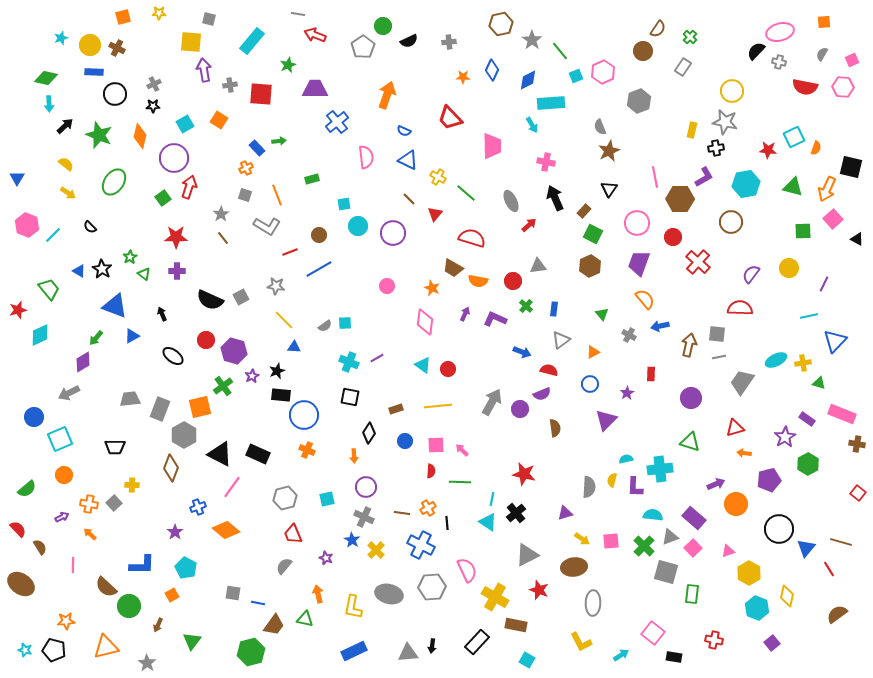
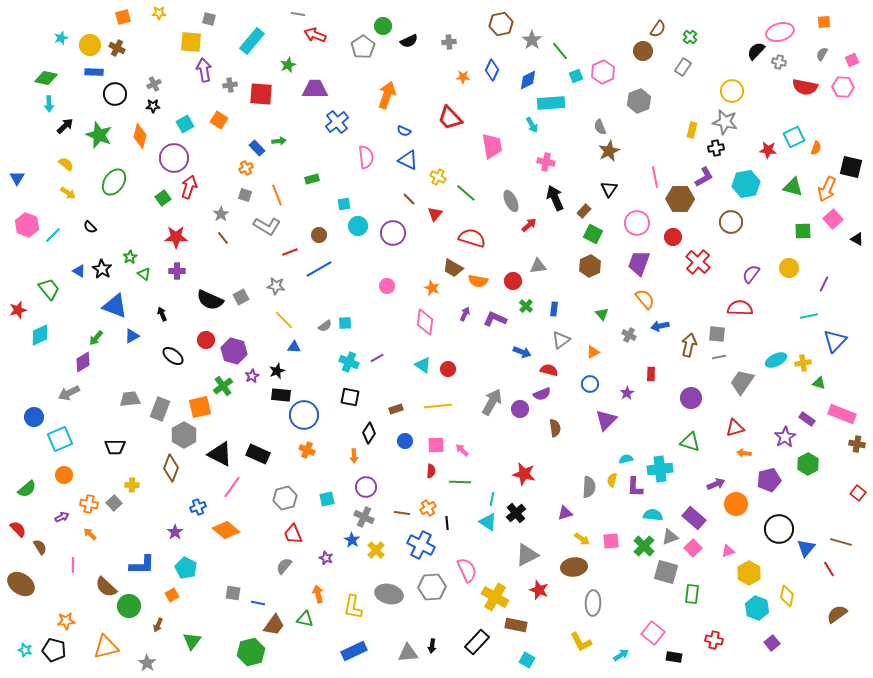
pink trapezoid at (492, 146): rotated 8 degrees counterclockwise
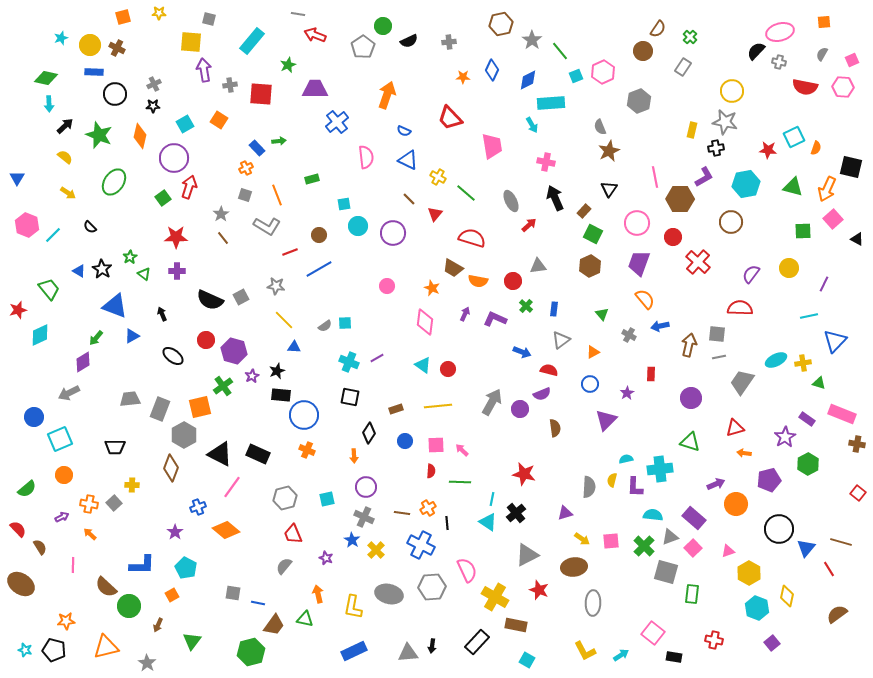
yellow semicircle at (66, 164): moved 1 px left, 7 px up
yellow L-shape at (581, 642): moved 4 px right, 9 px down
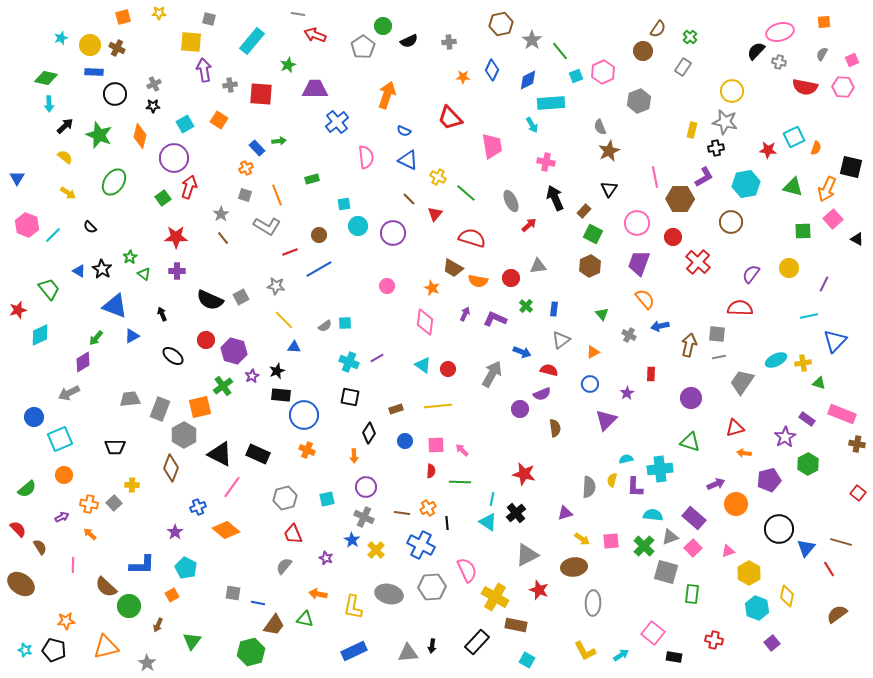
red circle at (513, 281): moved 2 px left, 3 px up
gray arrow at (492, 402): moved 28 px up
orange arrow at (318, 594): rotated 66 degrees counterclockwise
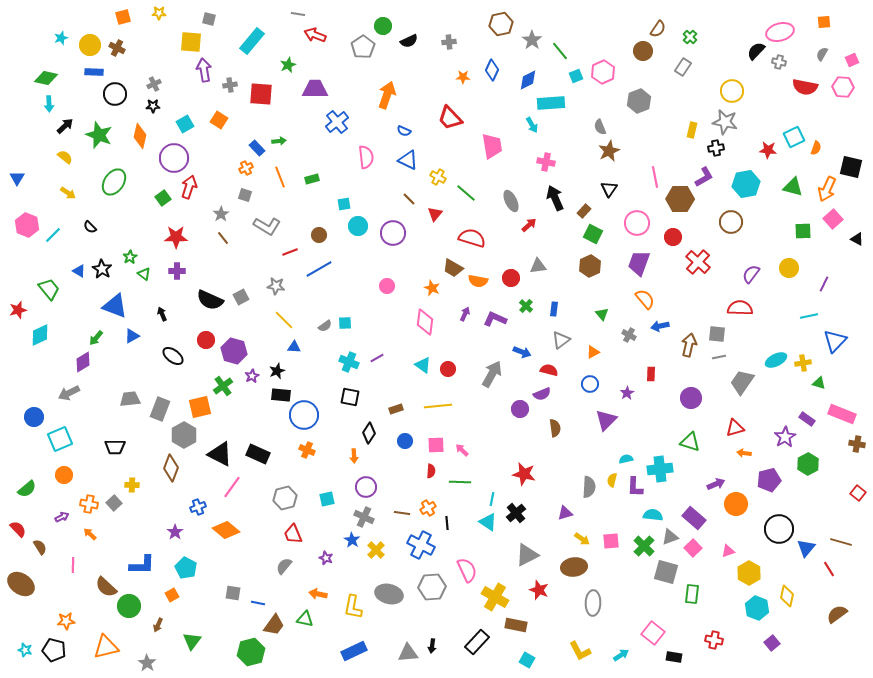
orange line at (277, 195): moved 3 px right, 18 px up
yellow L-shape at (585, 651): moved 5 px left
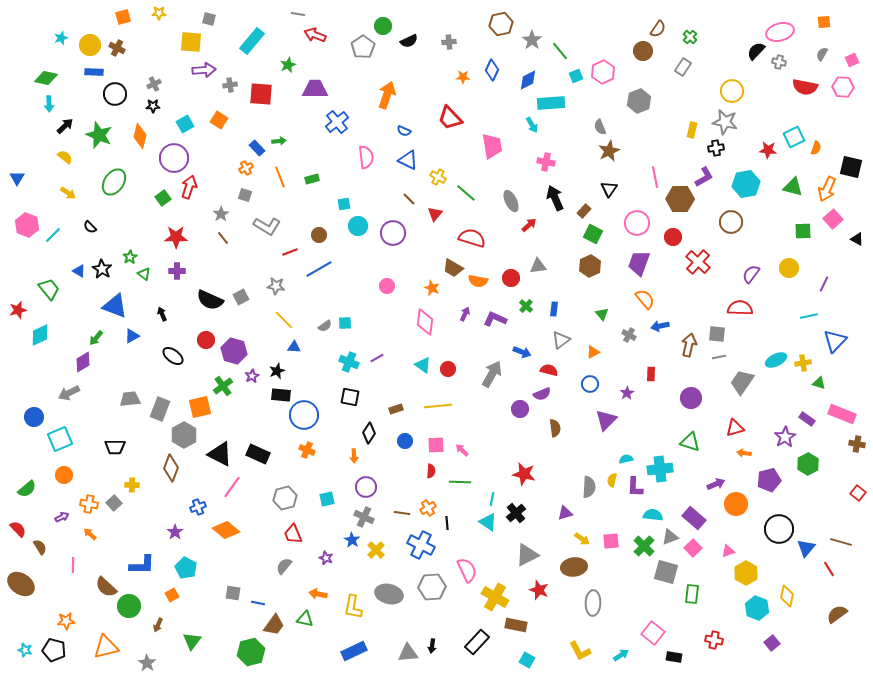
purple arrow at (204, 70): rotated 95 degrees clockwise
yellow hexagon at (749, 573): moved 3 px left
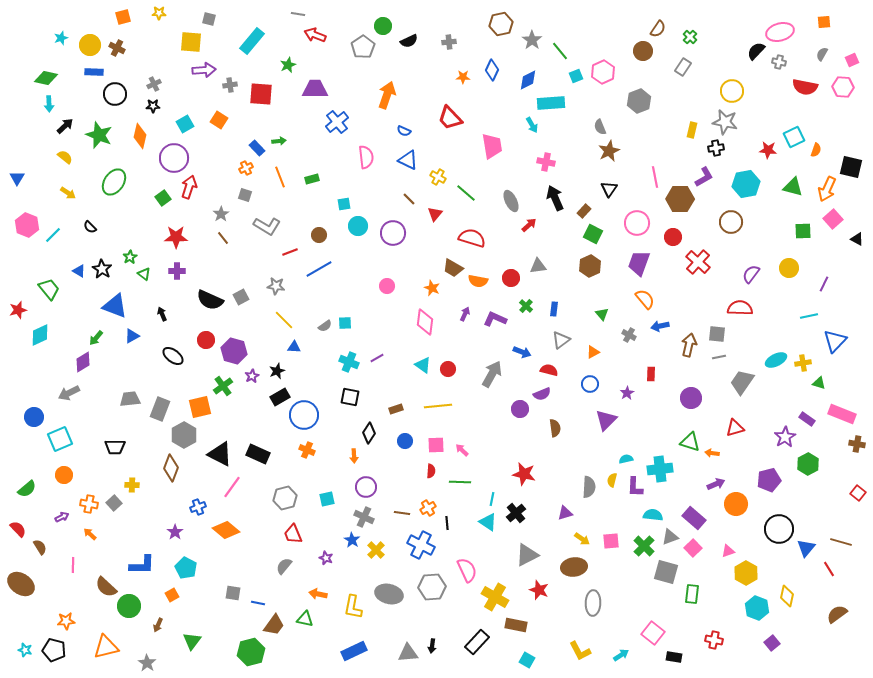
orange semicircle at (816, 148): moved 2 px down
black rectangle at (281, 395): moved 1 px left, 2 px down; rotated 36 degrees counterclockwise
orange arrow at (744, 453): moved 32 px left
